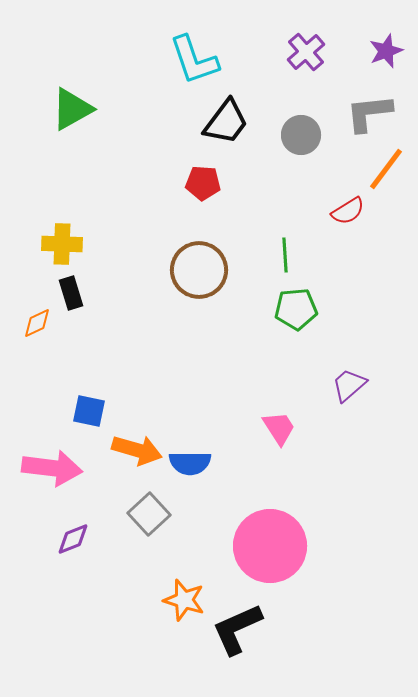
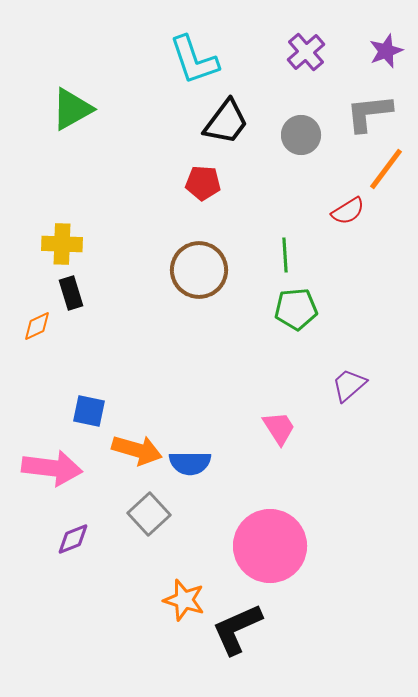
orange diamond: moved 3 px down
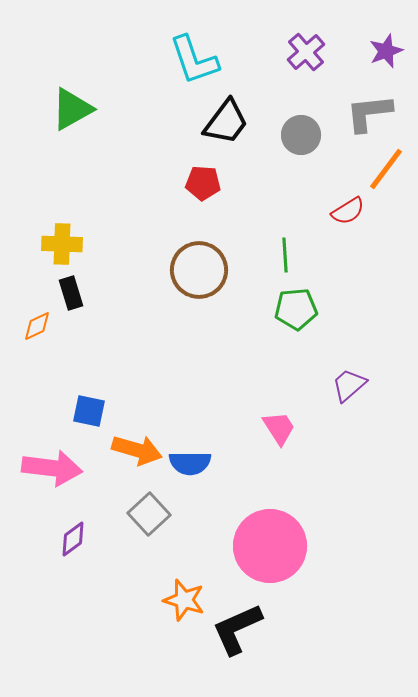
purple diamond: rotated 15 degrees counterclockwise
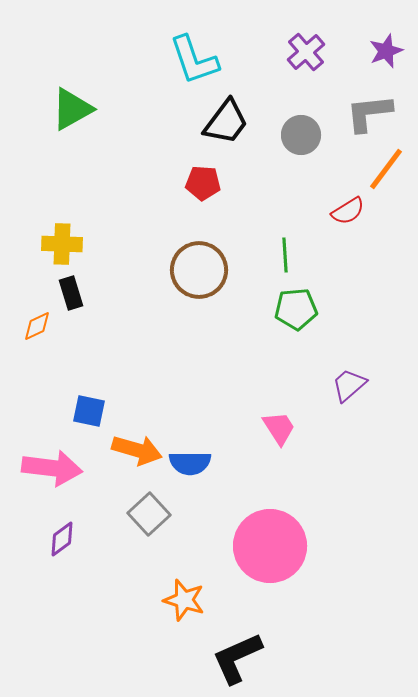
purple diamond: moved 11 px left
black L-shape: moved 29 px down
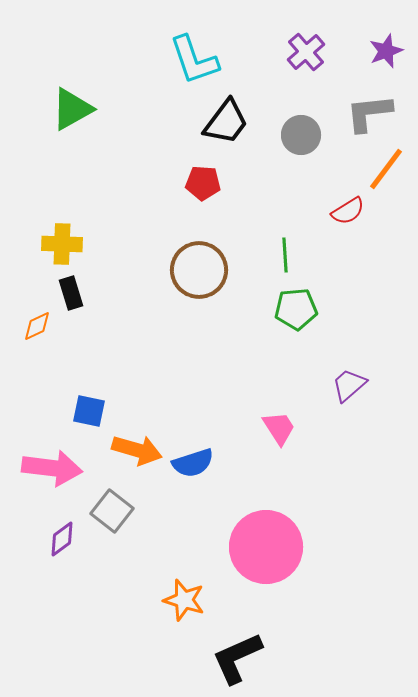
blue semicircle: moved 3 px right; rotated 18 degrees counterclockwise
gray square: moved 37 px left, 3 px up; rotated 9 degrees counterclockwise
pink circle: moved 4 px left, 1 px down
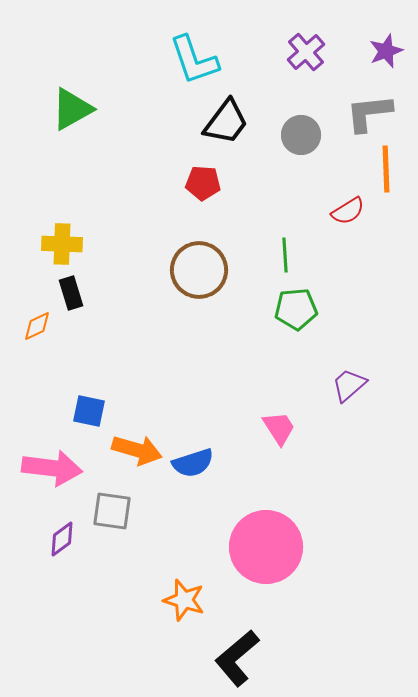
orange line: rotated 39 degrees counterclockwise
gray square: rotated 30 degrees counterclockwise
black L-shape: rotated 16 degrees counterclockwise
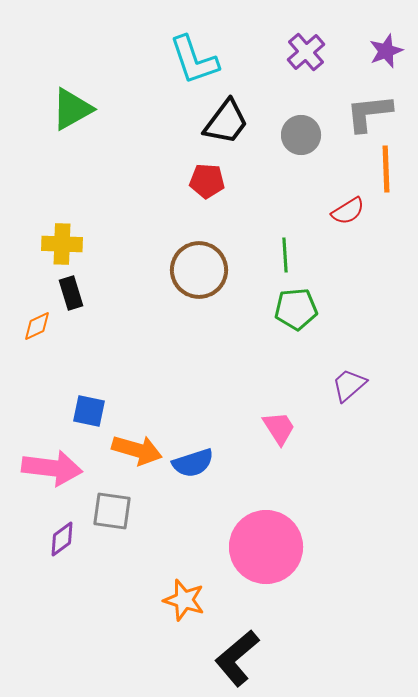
red pentagon: moved 4 px right, 2 px up
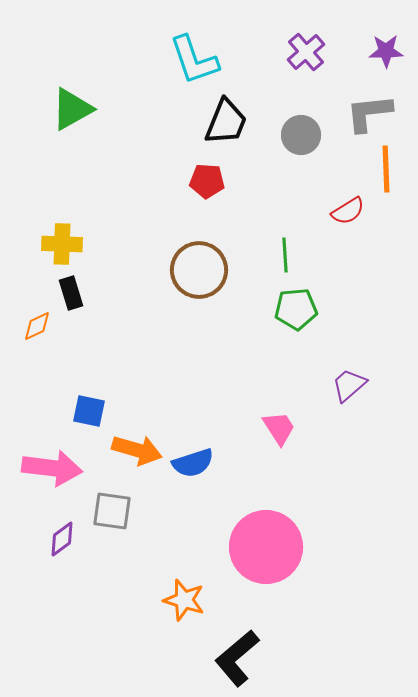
purple star: rotated 20 degrees clockwise
black trapezoid: rotated 15 degrees counterclockwise
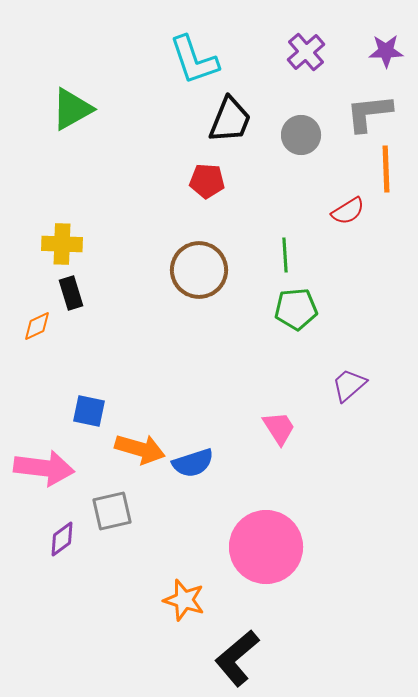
black trapezoid: moved 4 px right, 2 px up
orange arrow: moved 3 px right, 1 px up
pink arrow: moved 8 px left
gray square: rotated 21 degrees counterclockwise
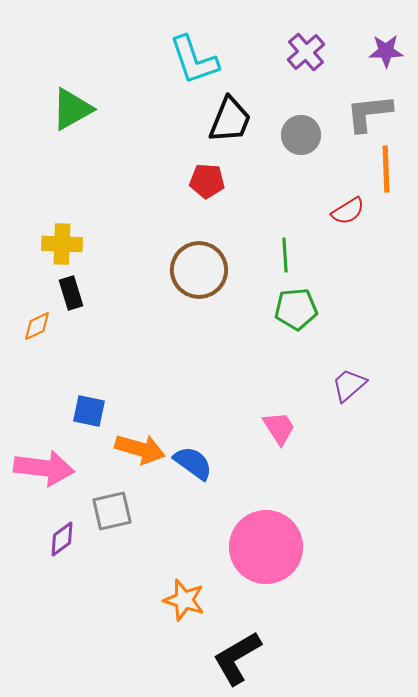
blue semicircle: rotated 126 degrees counterclockwise
black L-shape: rotated 10 degrees clockwise
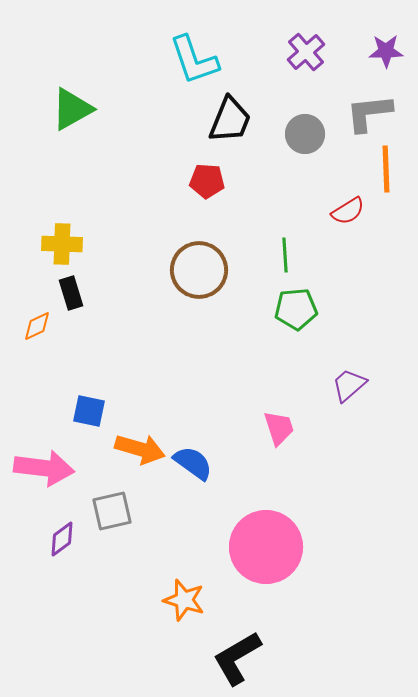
gray circle: moved 4 px right, 1 px up
pink trapezoid: rotated 15 degrees clockwise
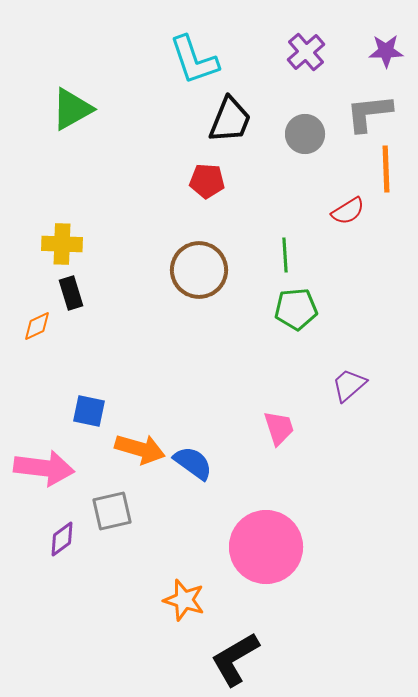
black L-shape: moved 2 px left, 1 px down
